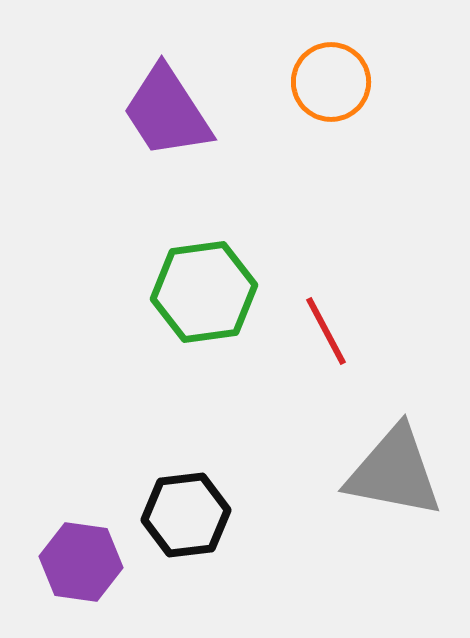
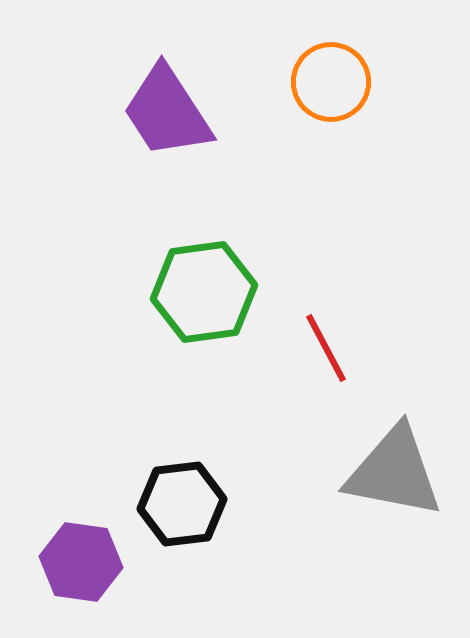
red line: moved 17 px down
black hexagon: moved 4 px left, 11 px up
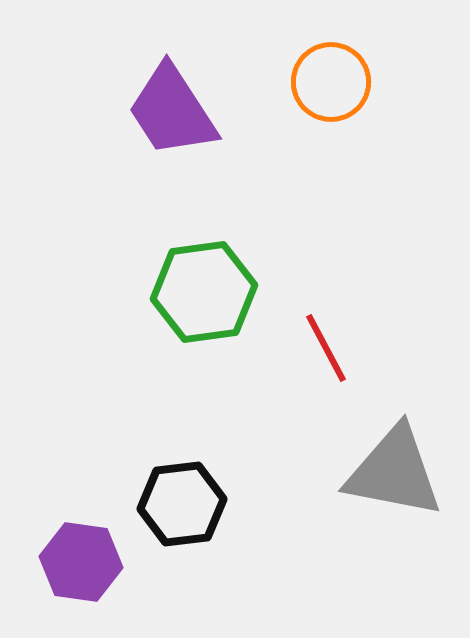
purple trapezoid: moved 5 px right, 1 px up
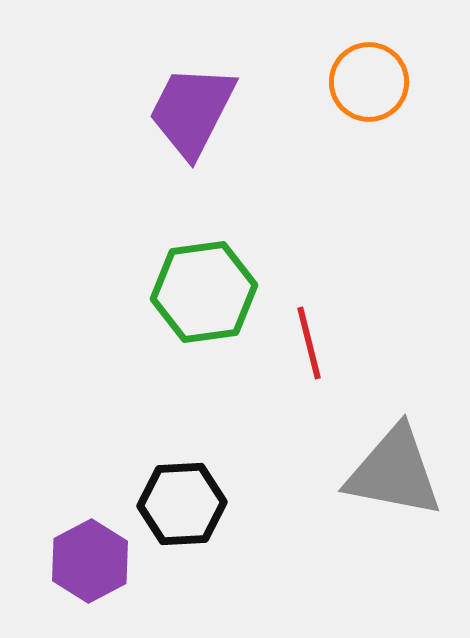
orange circle: moved 38 px right
purple trapezoid: moved 20 px right; rotated 60 degrees clockwise
red line: moved 17 px left, 5 px up; rotated 14 degrees clockwise
black hexagon: rotated 4 degrees clockwise
purple hexagon: moved 9 px right, 1 px up; rotated 24 degrees clockwise
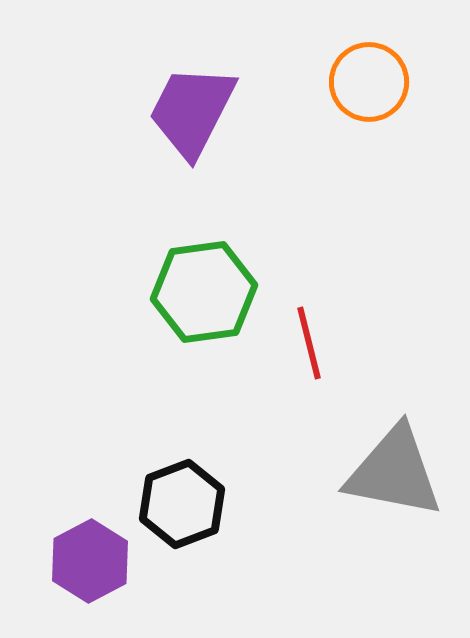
black hexagon: rotated 18 degrees counterclockwise
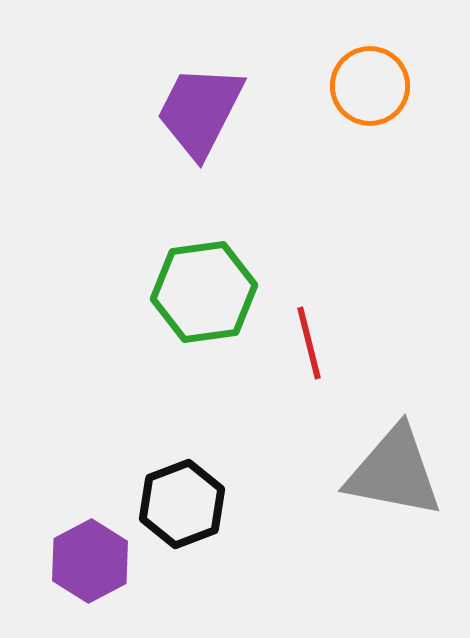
orange circle: moved 1 px right, 4 px down
purple trapezoid: moved 8 px right
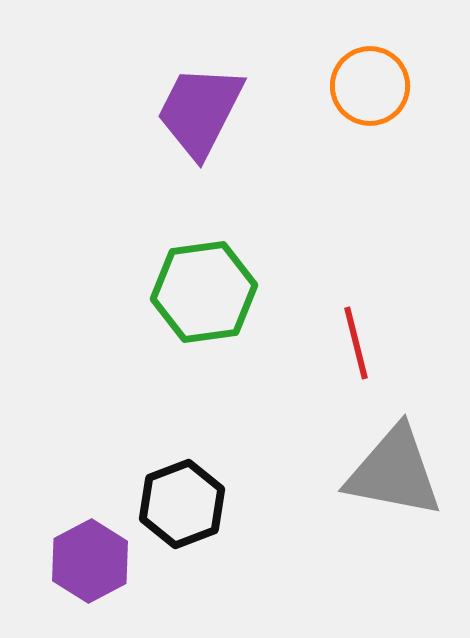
red line: moved 47 px right
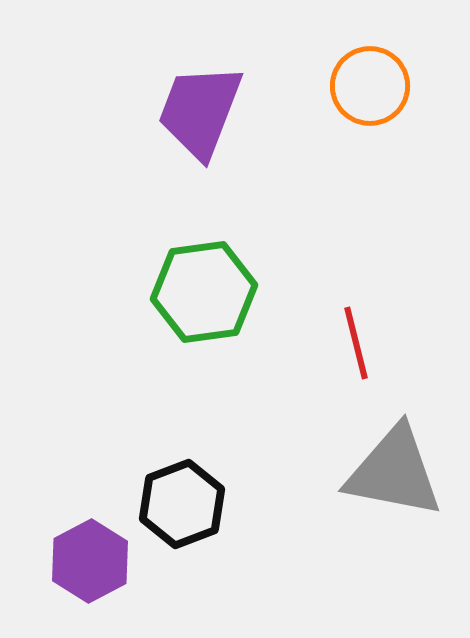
purple trapezoid: rotated 6 degrees counterclockwise
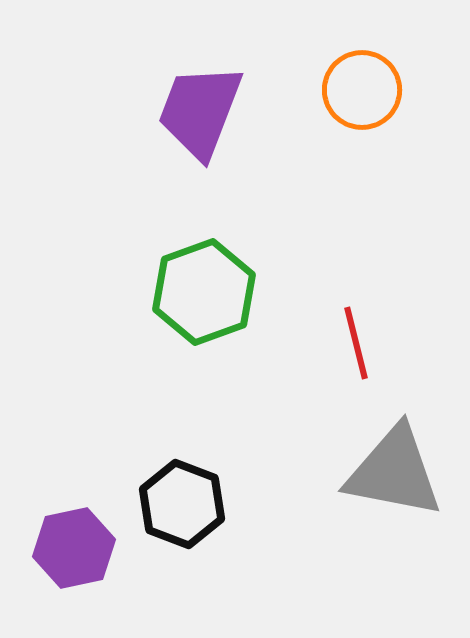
orange circle: moved 8 px left, 4 px down
green hexagon: rotated 12 degrees counterclockwise
black hexagon: rotated 18 degrees counterclockwise
purple hexagon: moved 16 px left, 13 px up; rotated 16 degrees clockwise
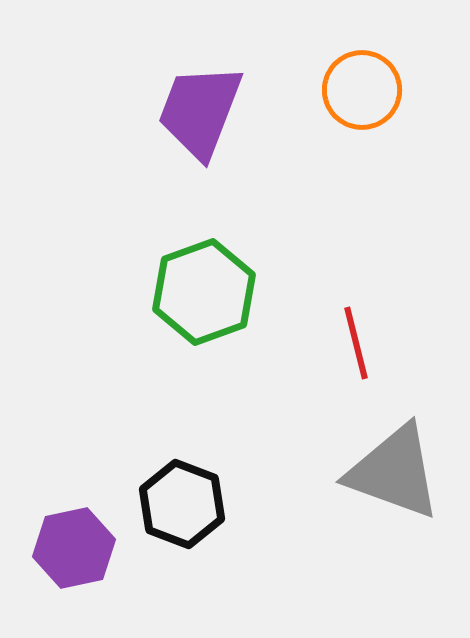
gray triangle: rotated 9 degrees clockwise
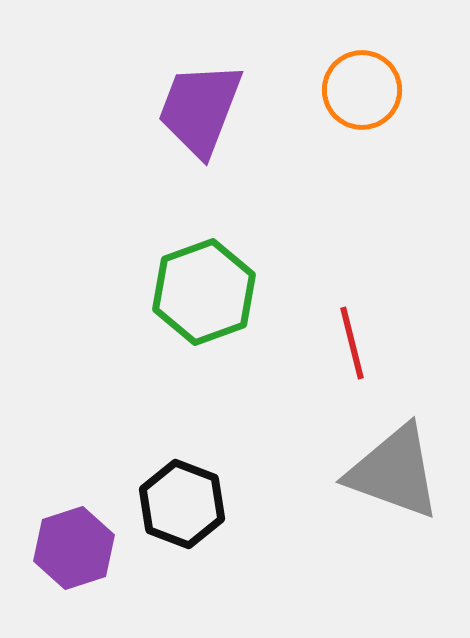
purple trapezoid: moved 2 px up
red line: moved 4 px left
purple hexagon: rotated 6 degrees counterclockwise
